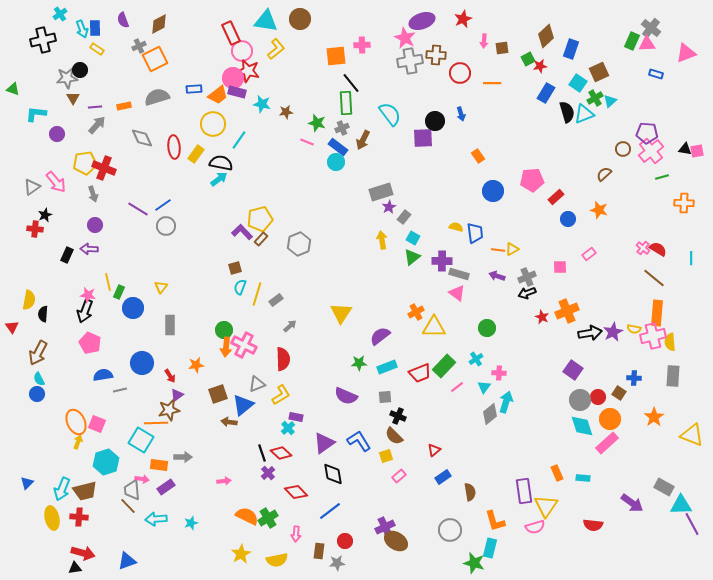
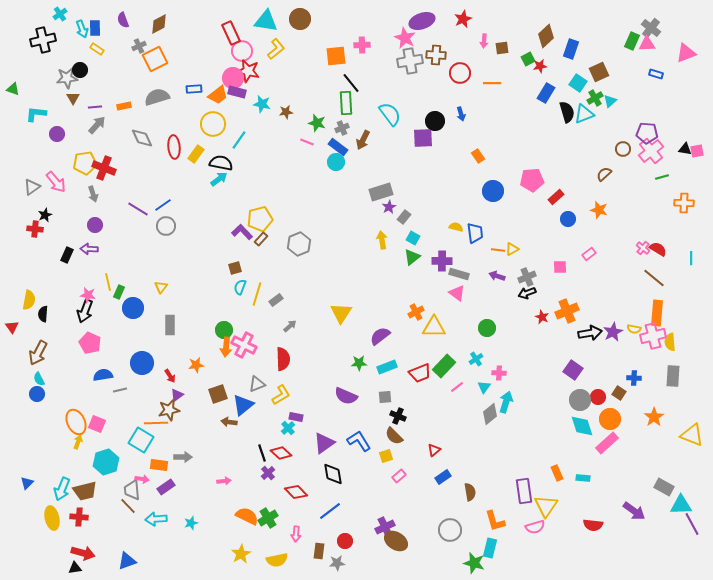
purple arrow at (632, 503): moved 2 px right, 8 px down
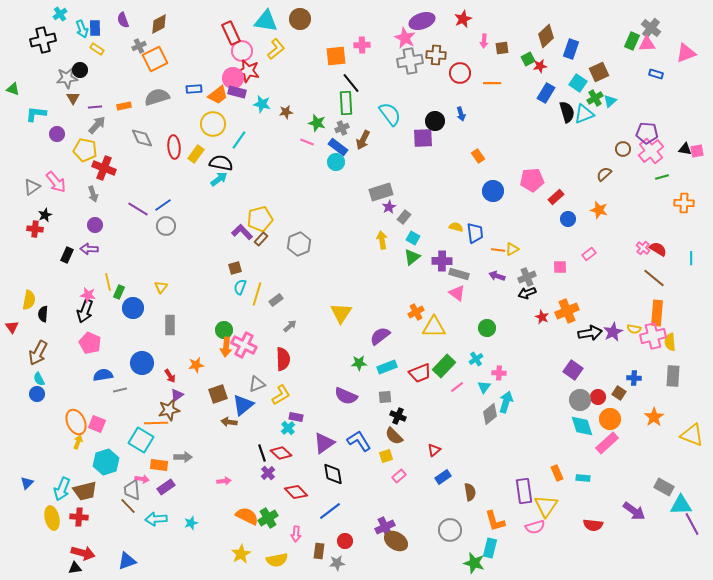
yellow pentagon at (85, 163): moved 13 px up; rotated 20 degrees clockwise
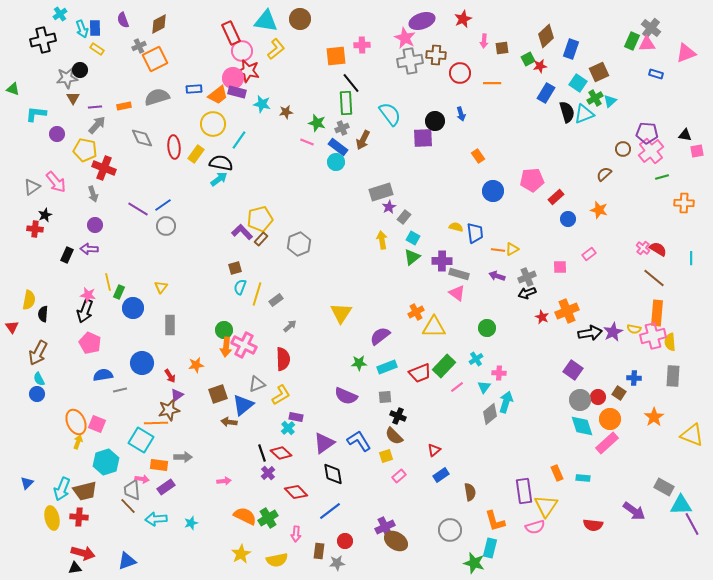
black triangle at (685, 149): moved 14 px up
blue rectangle at (443, 477): moved 2 px left, 2 px up
orange semicircle at (247, 516): moved 2 px left
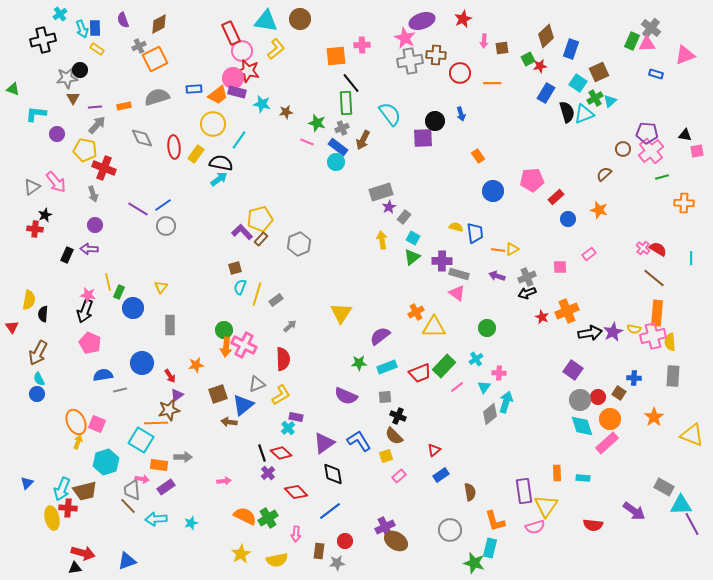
pink triangle at (686, 53): moved 1 px left, 2 px down
orange rectangle at (557, 473): rotated 21 degrees clockwise
red cross at (79, 517): moved 11 px left, 9 px up
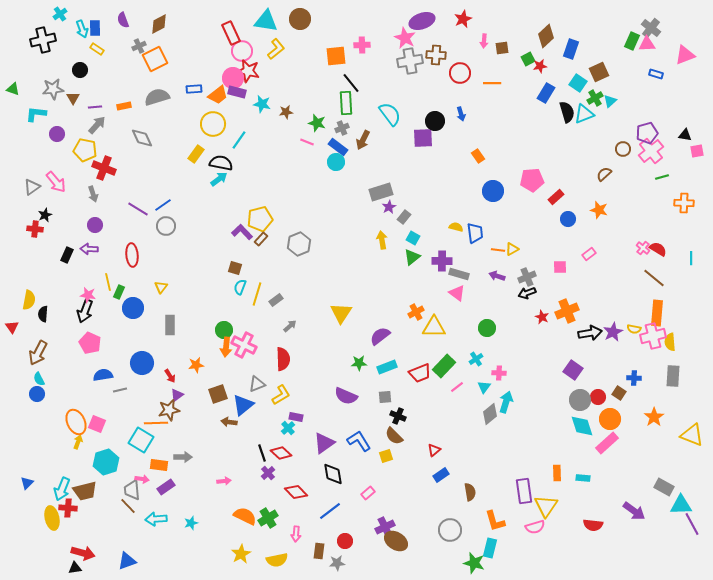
gray star at (67, 78): moved 14 px left, 11 px down
purple pentagon at (647, 133): rotated 20 degrees counterclockwise
red ellipse at (174, 147): moved 42 px left, 108 px down
brown square at (235, 268): rotated 32 degrees clockwise
pink rectangle at (399, 476): moved 31 px left, 17 px down
